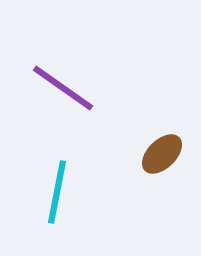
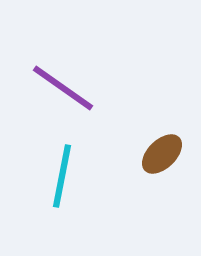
cyan line: moved 5 px right, 16 px up
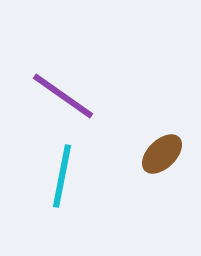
purple line: moved 8 px down
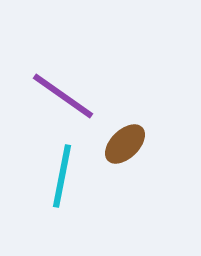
brown ellipse: moved 37 px left, 10 px up
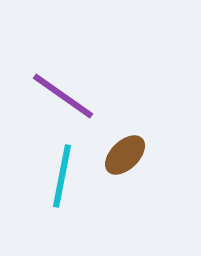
brown ellipse: moved 11 px down
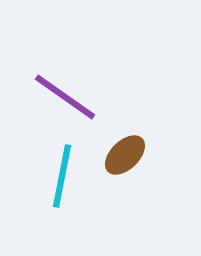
purple line: moved 2 px right, 1 px down
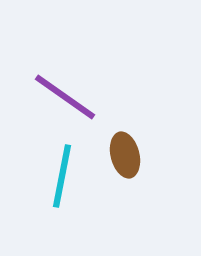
brown ellipse: rotated 60 degrees counterclockwise
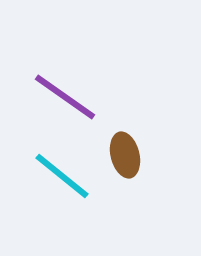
cyan line: rotated 62 degrees counterclockwise
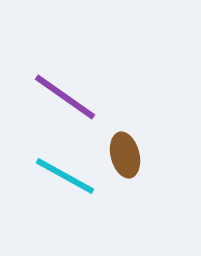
cyan line: moved 3 px right; rotated 10 degrees counterclockwise
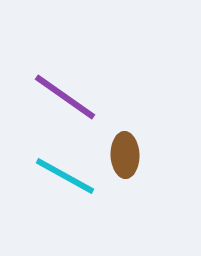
brown ellipse: rotated 12 degrees clockwise
